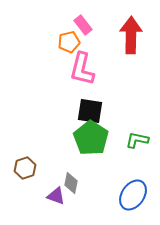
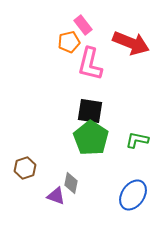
red arrow: moved 8 px down; rotated 111 degrees clockwise
pink L-shape: moved 8 px right, 5 px up
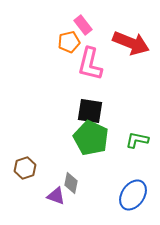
green pentagon: rotated 8 degrees counterclockwise
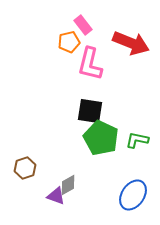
green pentagon: moved 10 px right
gray diamond: moved 3 px left, 2 px down; rotated 50 degrees clockwise
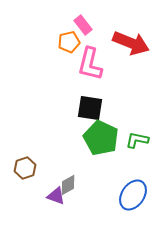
black square: moved 3 px up
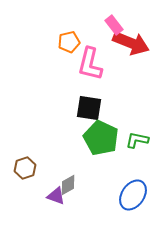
pink rectangle: moved 31 px right
black square: moved 1 px left
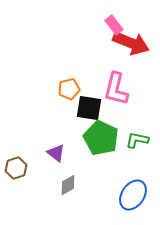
orange pentagon: moved 47 px down
pink L-shape: moved 26 px right, 25 px down
brown hexagon: moved 9 px left
purple triangle: moved 43 px up; rotated 18 degrees clockwise
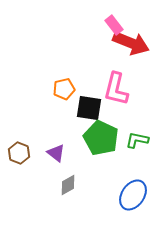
orange pentagon: moved 5 px left
brown hexagon: moved 3 px right, 15 px up; rotated 20 degrees counterclockwise
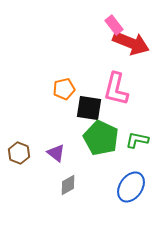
blue ellipse: moved 2 px left, 8 px up
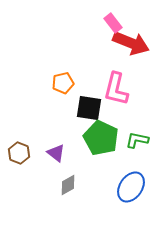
pink rectangle: moved 1 px left, 2 px up
orange pentagon: moved 1 px left, 6 px up
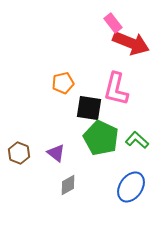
green L-shape: rotated 30 degrees clockwise
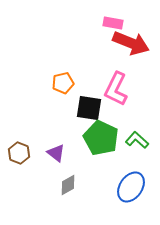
pink rectangle: rotated 42 degrees counterclockwise
pink L-shape: rotated 12 degrees clockwise
